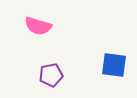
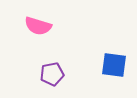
purple pentagon: moved 1 px right, 1 px up
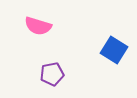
blue square: moved 15 px up; rotated 24 degrees clockwise
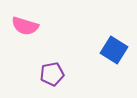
pink semicircle: moved 13 px left
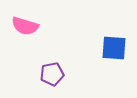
blue square: moved 2 px up; rotated 28 degrees counterclockwise
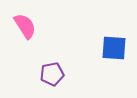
pink semicircle: rotated 140 degrees counterclockwise
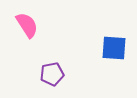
pink semicircle: moved 2 px right, 1 px up
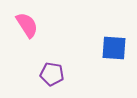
purple pentagon: rotated 20 degrees clockwise
